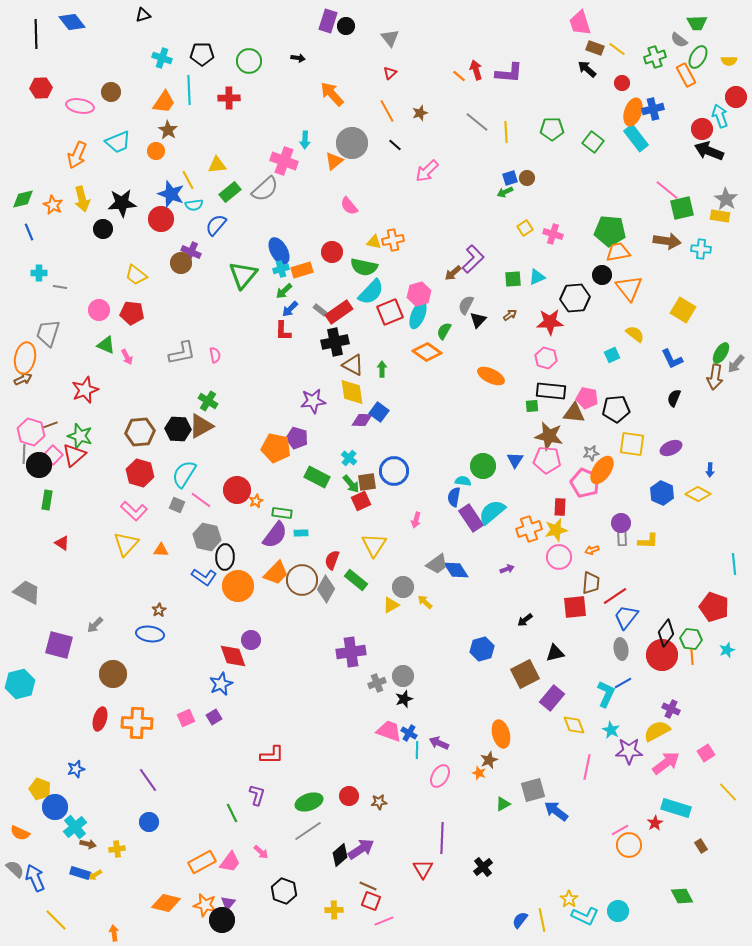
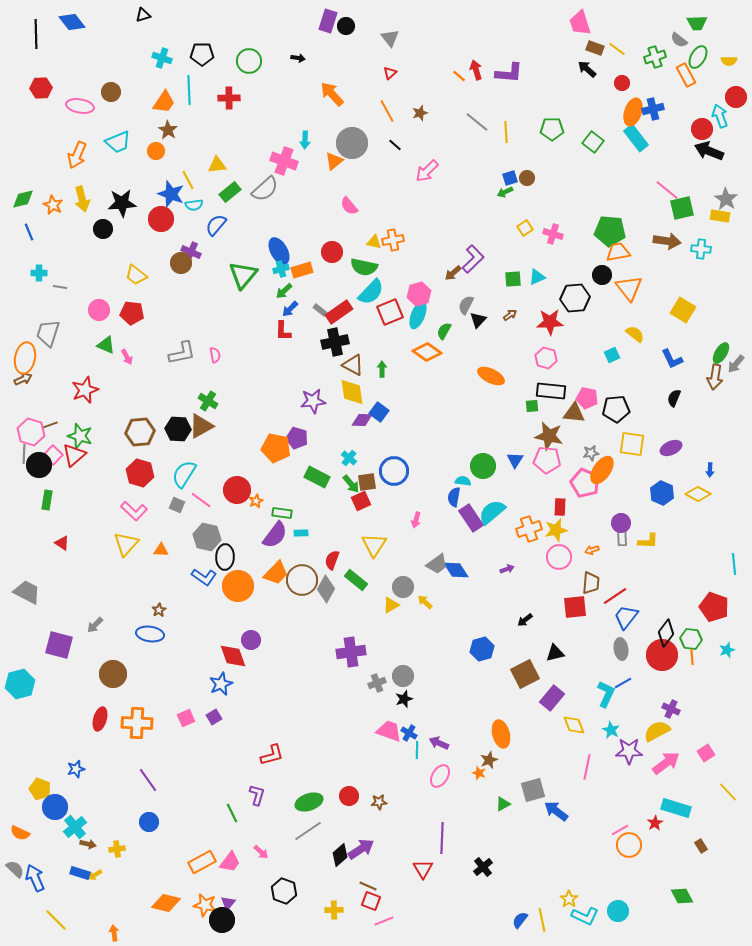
red L-shape at (272, 755): rotated 15 degrees counterclockwise
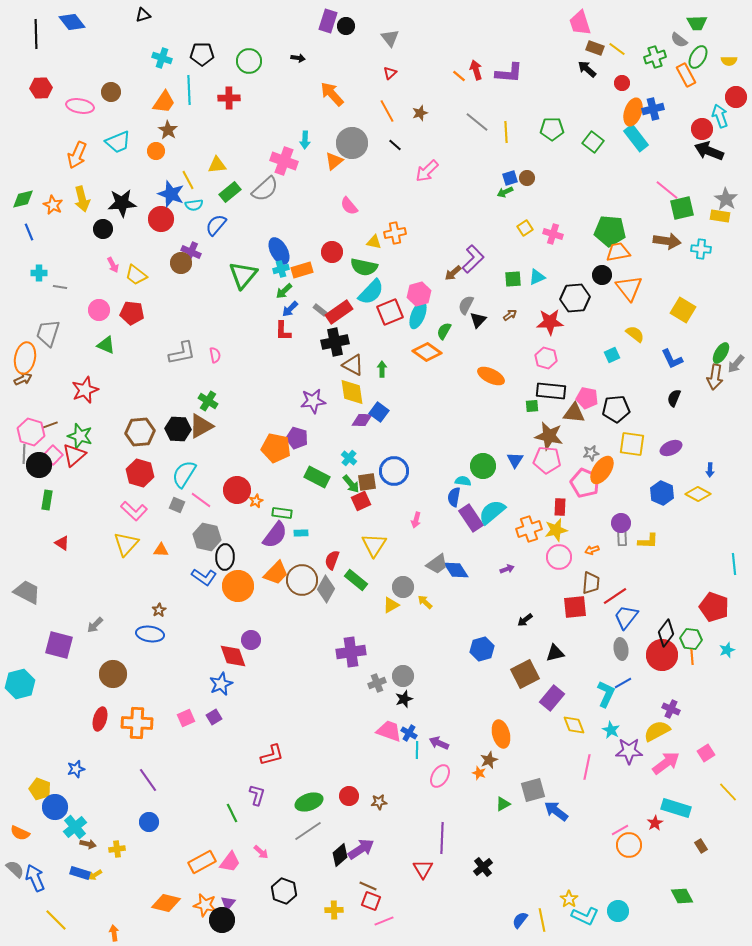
orange cross at (393, 240): moved 2 px right, 7 px up
pink arrow at (127, 357): moved 14 px left, 92 px up
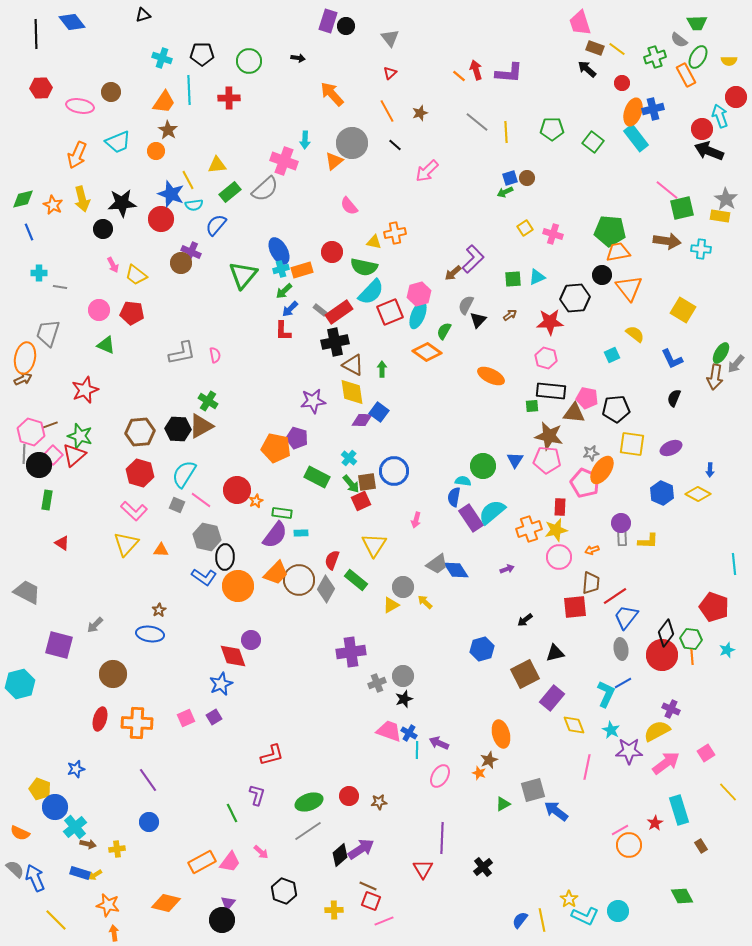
brown circle at (302, 580): moved 3 px left
cyan rectangle at (676, 808): moved 3 px right, 2 px down; rotated 56 degrees clockwise
orange star at (205, 905): moved 97 px left
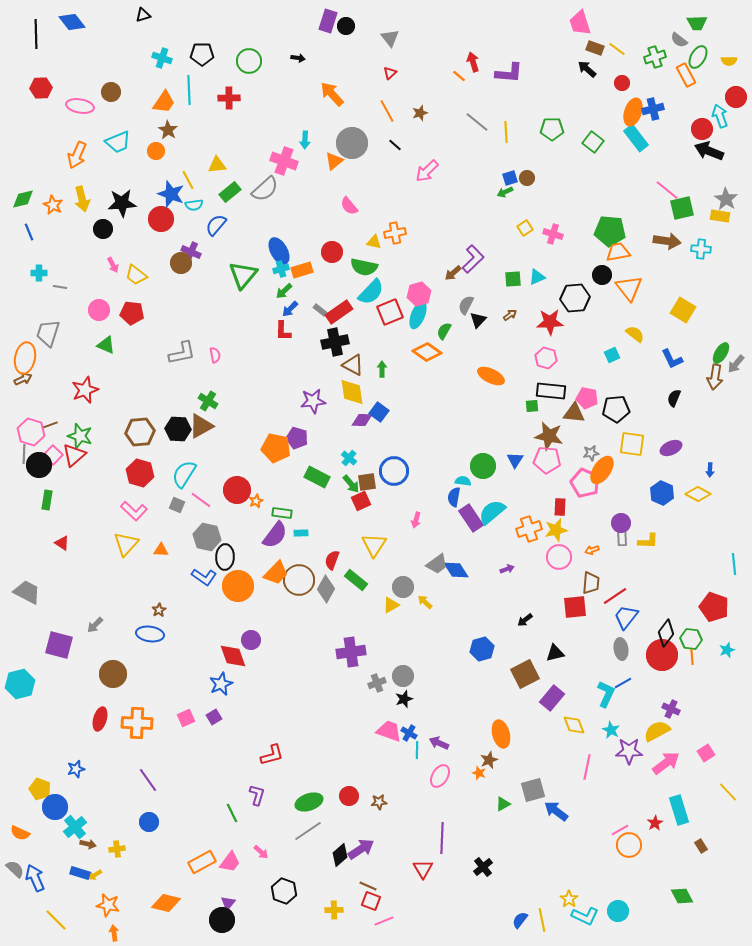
red arrow at (476, 70): moved 3 px left, 8 px up
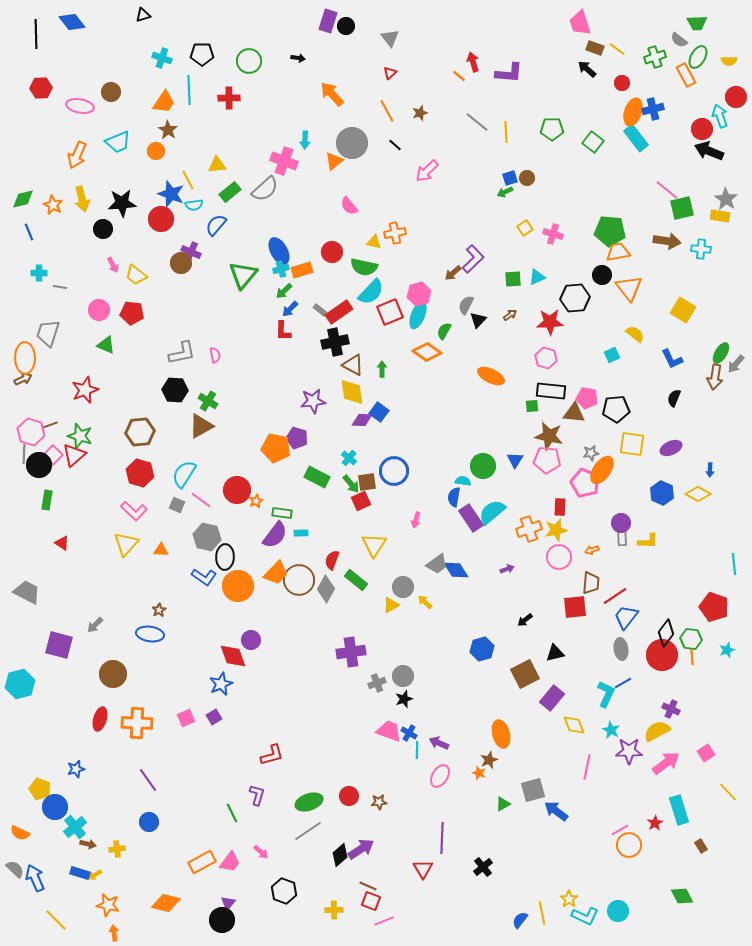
orange ellipse at (25, 358): rotated 12 degrees counterclockwise
black hexagon at (178, 429): moved 3 px left, 39 px up
yellow line at (542, 920): moved 7 px up
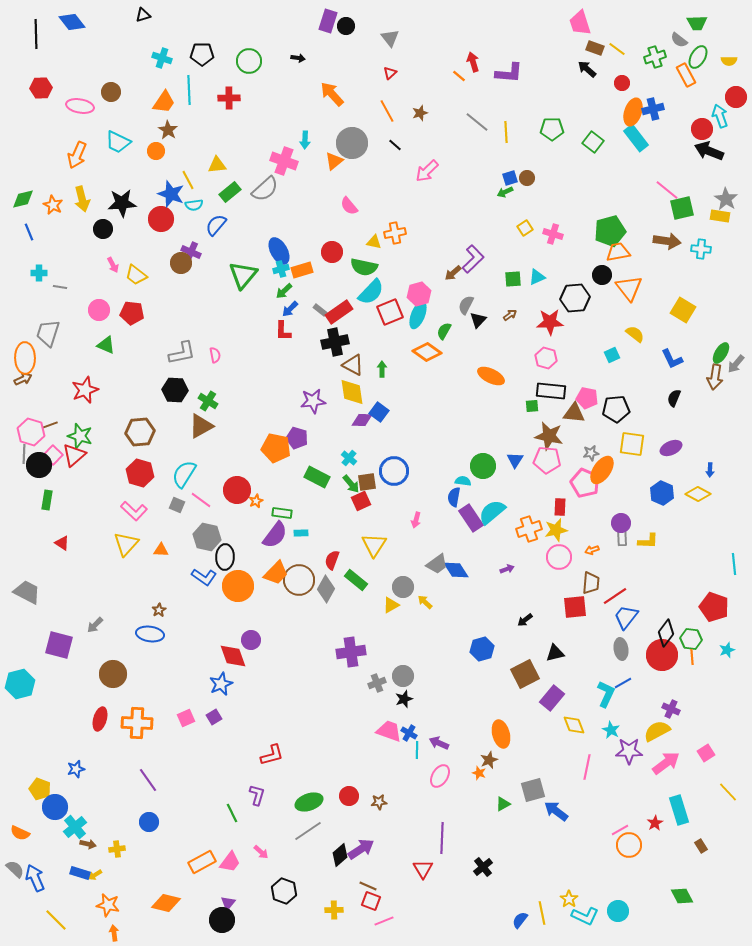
cyan trapezoid at (118, 142): rotated 48 degrees clockwise
green pentagon at (610, 231): rotated 20 degrees counterclockwise
